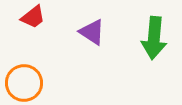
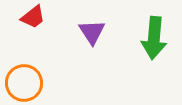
purple triangle: rotated 24 degrees clockwise
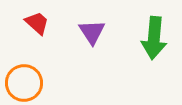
red trapezoid: moved 4 px right, 6 px down; rotated 100 degrees counterclockwise
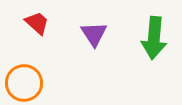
purple triangle: moved 2 px right, 2 px down
